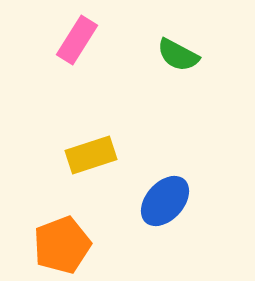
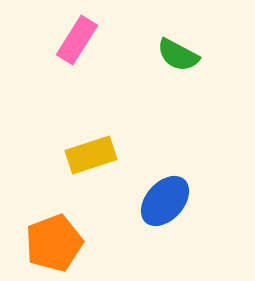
orange pentagon: moved 8 px left, 2 px up
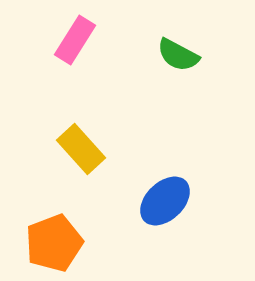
pink rectangle: moved 2 px left
yellow rectangle: moved 10 px left, 6 px up; rotated 66 degrees clockwise
blue ellipse: rotated 4 degrees clockwise
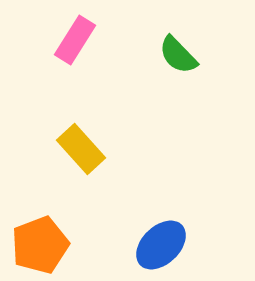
green semicircle: rotated 18 degrees clockwise
blue ellipse: moved 4 px left, 44 px down
orange pentagon: moved 14 px left, 2 px down
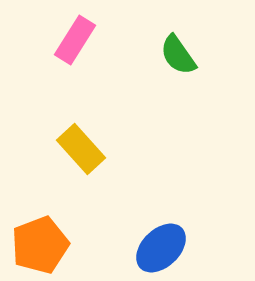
green semicircle: rotated 9 degrees clockwise
blue ellipse: moved 3 px down
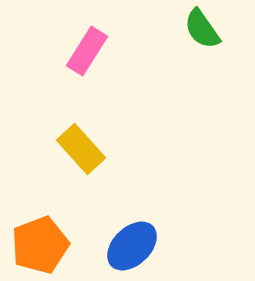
pink rectangle: moved 12 px right, 11 px down
green semicircle: moved 24 px right, 26 px up
blue ellipse: moved 29 px left, 2 px up
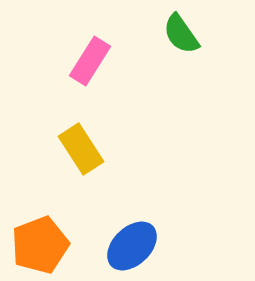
green semicircle: moved 21 px left, 5 px down
pink rectangle: moved 3 px right, 10 px down
yellow rectangle: rotated 9 degrees clockwise
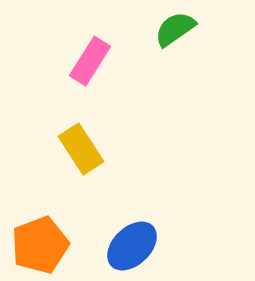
green semicircle: moved 6 px left, 5 px up; rotated 90 degrees clockwise
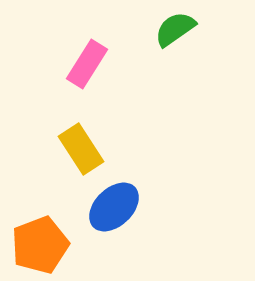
pink rectangle: moved 3 px left, 3 px down
blue ellipse: moved 18 px left, 39 px up
